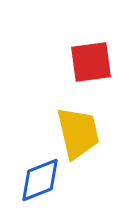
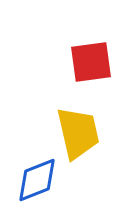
blue diamond: moved 3 px left
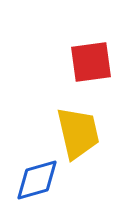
blue diamond: rotated 6 degrees clockwise
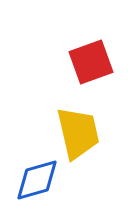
red square: rotated 12 degrees counterclockwise
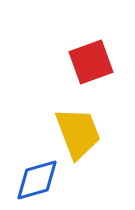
yellow trapezoid: rotated 8 degrees counterclockwise
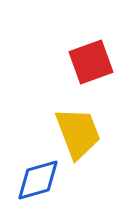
blue diamond: moved 1 px right
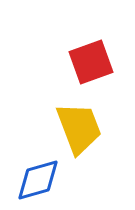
yellow trapezoid: moved 1 px right, 5 px up
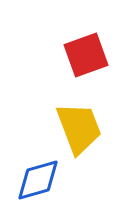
red square: moved 5 px left, 7 px up
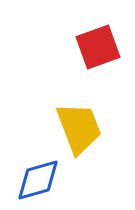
red square: moved 12 px right, 8 px up
